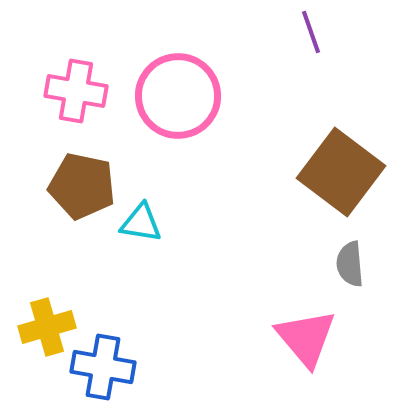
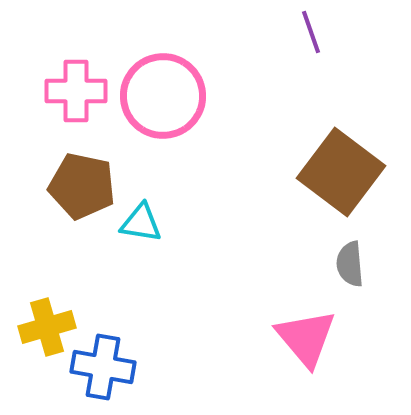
pink cross: rotated 10 degrees counterclockwise
pink circle: moved 15 px left
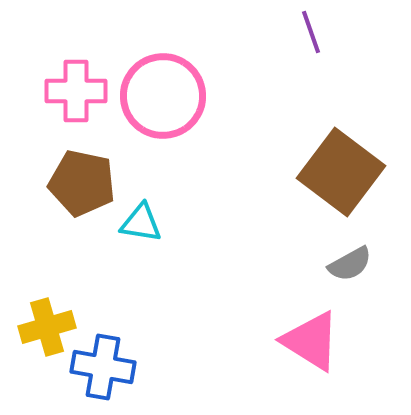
brown pentagon: moved 3 px up
gray semicircle: rotated 114 degrees counterclockwise
pink triangle: moved 5 px right, 3 px down; rotated 18 degrees counterclockwise
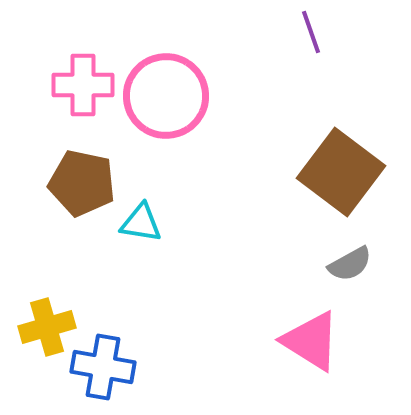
pink cross: moved 7 px right, 6 px up
pink circle: moved 3 px right
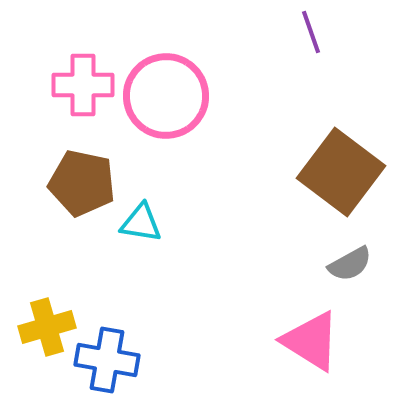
blue cross: moved 4 px right, 7 px up
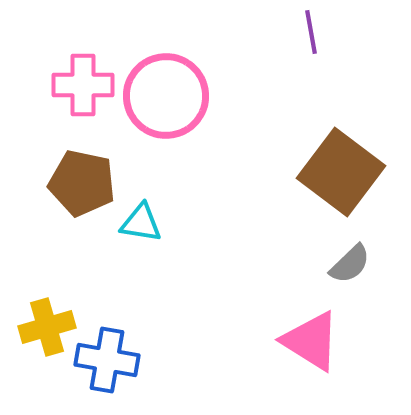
purple line: rotated 9 degrees clockwise
gray semicircle: rotated 15 degrees counterclockwise
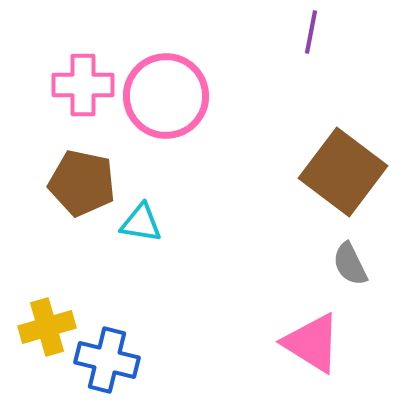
purple line: rotated 21 degrees clockwise
brown square: moved 2 px right
gray semicircle: rotated 108 degrees clockwise
pink triangle: moved 1 px right, 2 px down
blue cross: rotated 4 degrees clockwise
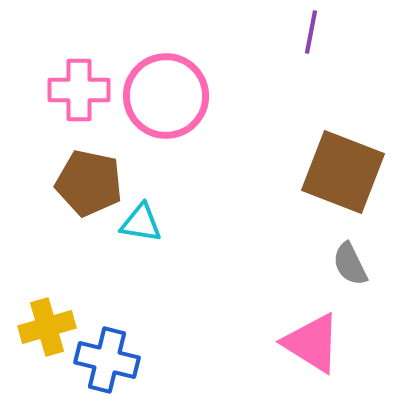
pink cross: moved 4 px left, 5 px down
brown square: rotated 16 degrees counterclockwise
brown pentagon: moved 7 px right
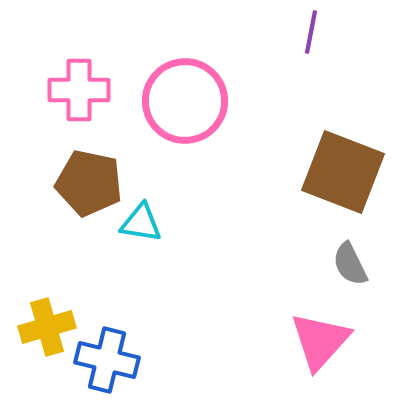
pink circle: moved 19 px right, 5 px down
pink triangle: moved 8 px right, 2 px up; rotated 40 degrees clockwise
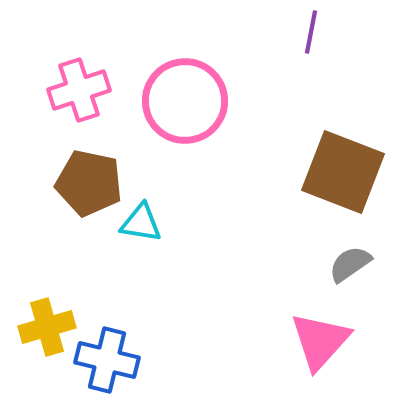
pink cross: rotated 18 degrees counterclockwise
gray semicircle: rotated 81 degrees clockwise
